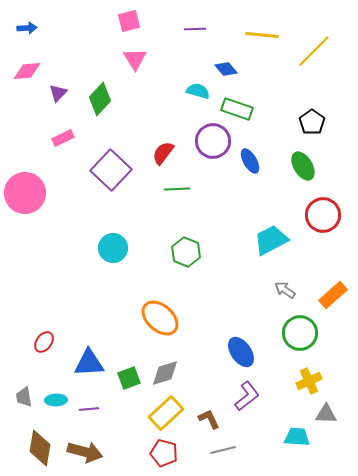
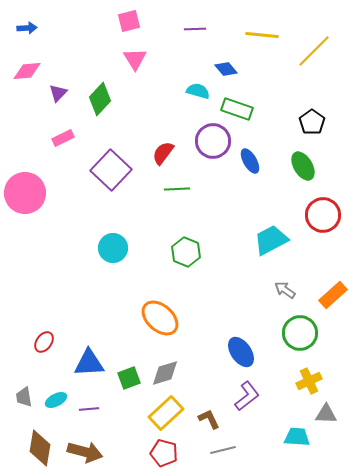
cyan ellipse at (56, 400): rotated 25 degrees counterclockwise
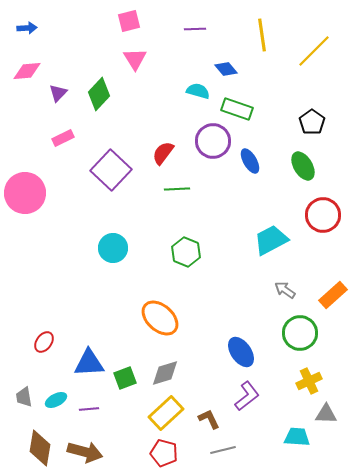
yellow line at (262, 35): rotated 76 degrees clockwise
green diamond at (100, 99): moved 1 px left, 5 px up
green square at (129, 378): moved 4 px left
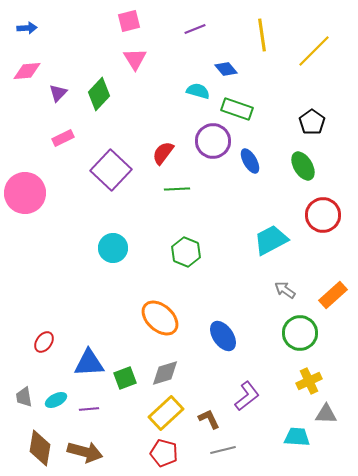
purple line at (195, 29): rotated 20 degrees counterclockwise
blue ellipse at (241, 352): moved 18 px left, 16 px up
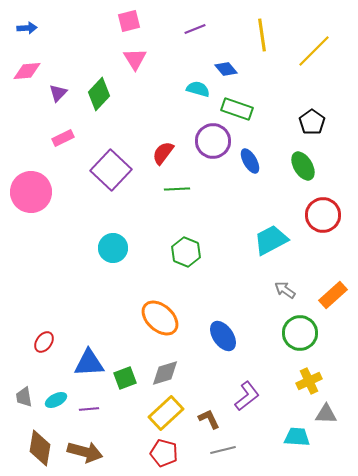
cyan semicircle at (198, 91): moved 2 px up
pink circle at (25, 193): moved 6 px right, 1 px up
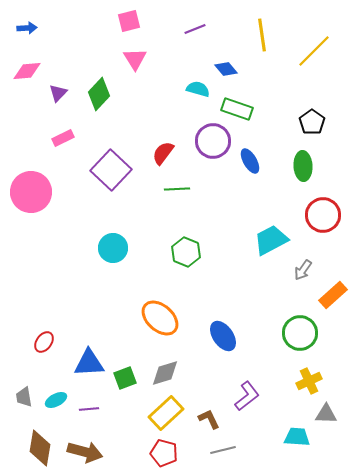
green ellipse at (303, 166): rotated 28 degrees clockwise
gray arrow at (285, 290): moved 18 px right, 20 px up; rotated 90 degrees counterclockwise
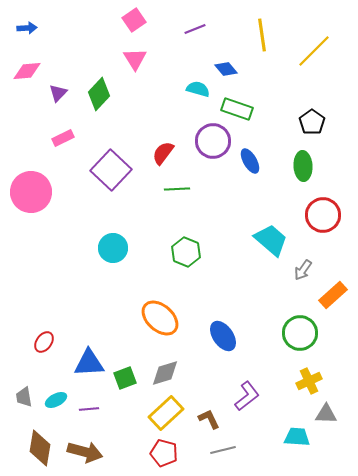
pink square at (129, 21): moved 5 px right, 1 px up; rotated 20 degrees counterclockwise
cyan trapezoid at (271, 240): rotated 69 degrees clockwise
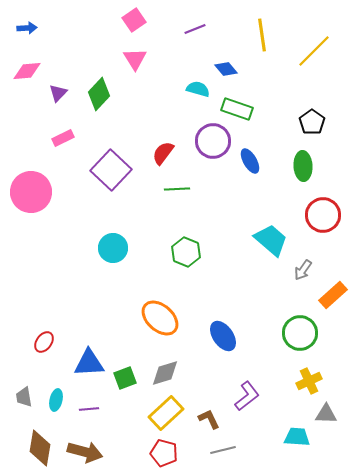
cyan ellipse at (56, 400): rotated 50 degrees counterclockwise
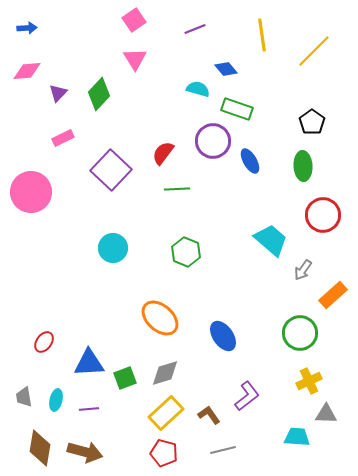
brown L-shape at (209, 419): moved 4 px up; rotated 10 degrees counterclockwise
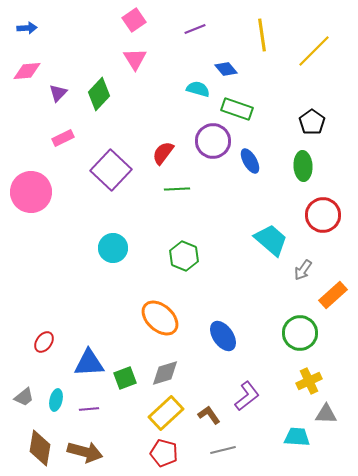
green hexagon at (186, 252): moved 2 px left, 4 px down
gray trapezoid at (24, 397): rotated 120 degrees counterclockwise
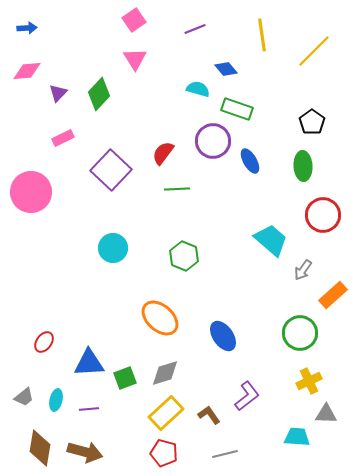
gray line at (223, 450): moved 2 px right, 4 px down
